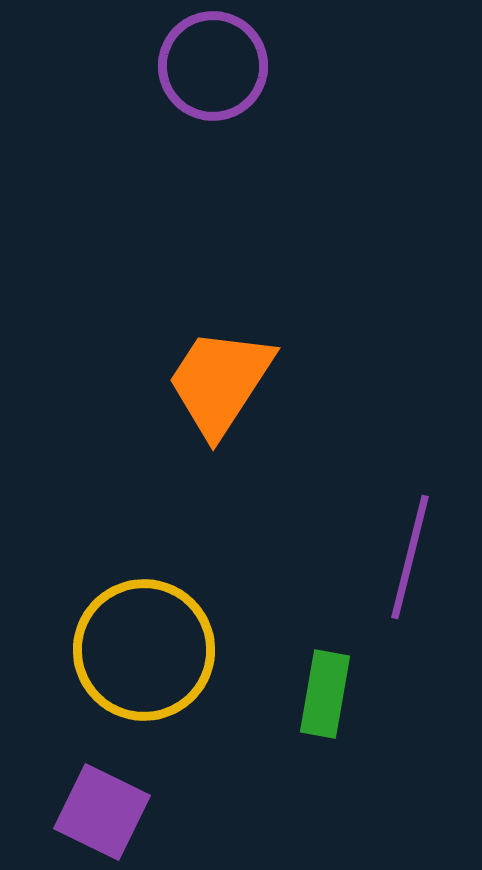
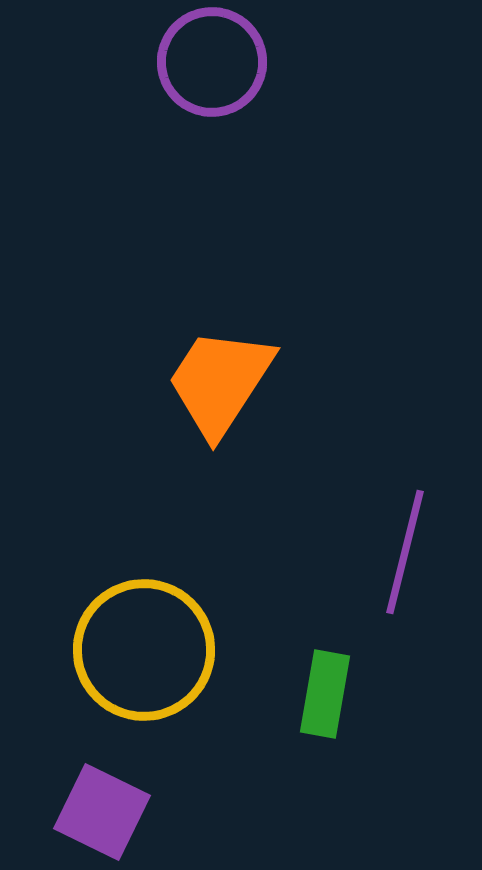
purple circle: moved 1 px left, 4 px up
purple line: moved 5 px left, 5 px up
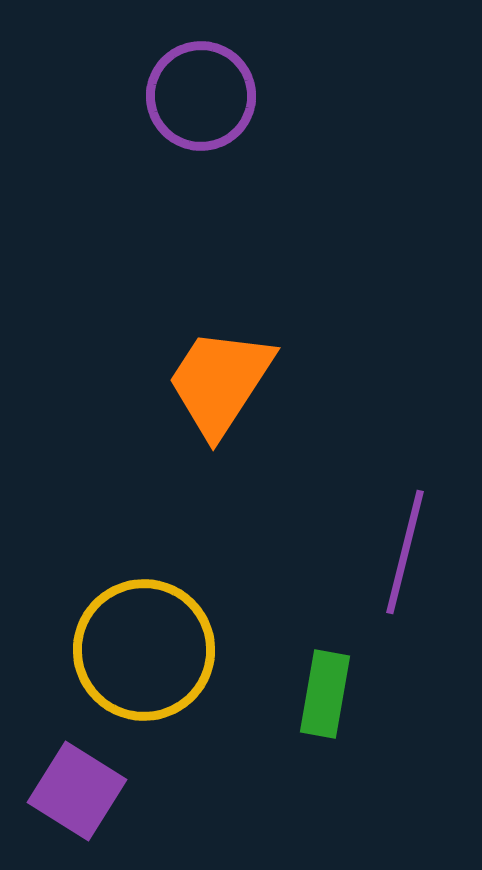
purple circle: moved 11 px left, 34 px down
purple square: moved 25 px left, 21 px up; rotated 6 degrees clockwise
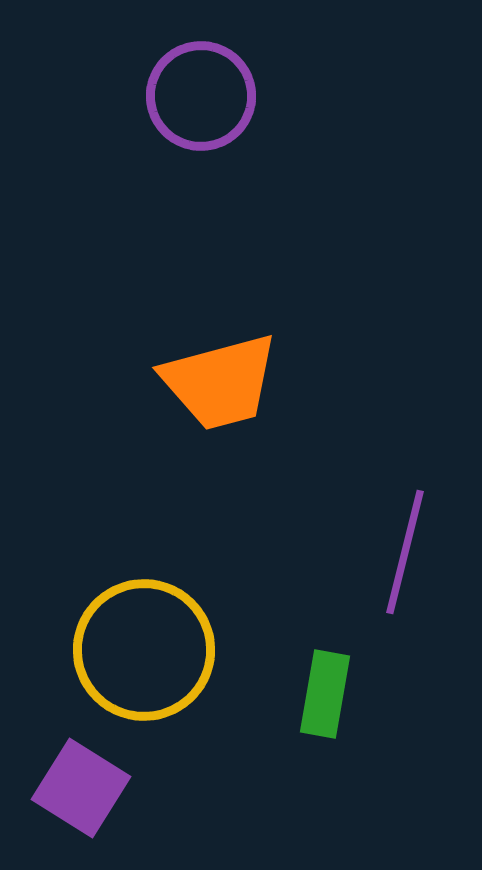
orange trapezoid: rotated 138 degrees counterclockwise
purple square: moved 4 px right, 3 px up
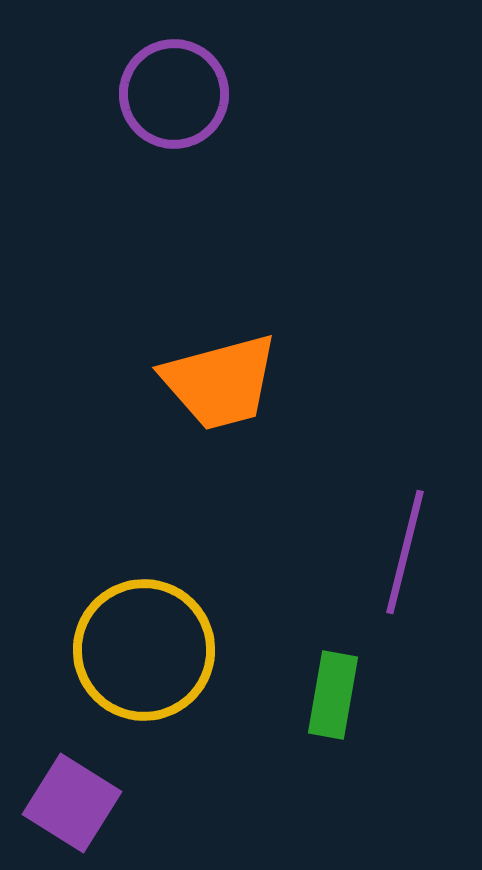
purple circle: moved 27 px left, 2 px up
green rectangle: moved 8 px right, 1 px down
purple square: moved 9 px left, 15 px down
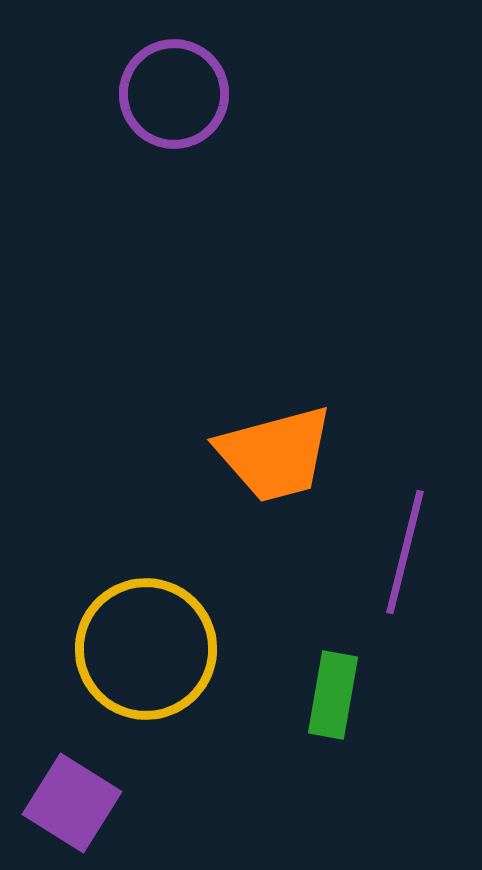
orange trapezoid: moved 55 px right, 72 px down
yellow circle: moved 2 px right, 1 px up
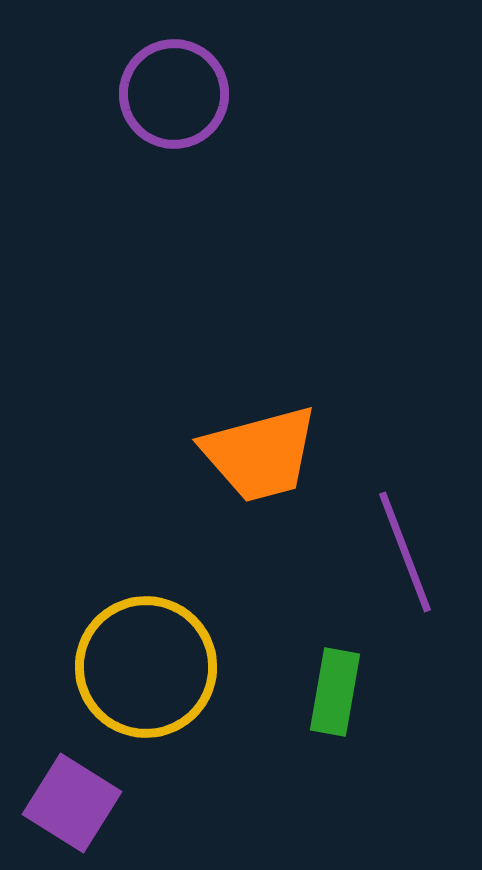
orange trapezoid: moved 15 px left
purple line: rotated 35 degrees counterclockwise
yellow circle: moved 18 px down
green rectangle: moved 2 px right, 3 px up
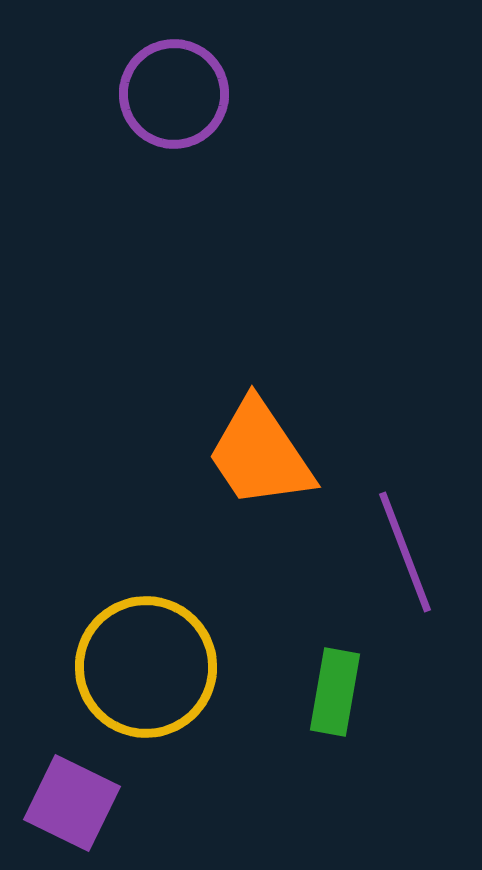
orange trapezoid: rotated 71 degrees clockwise
purple square: rotated 6 degrees counterclockwise
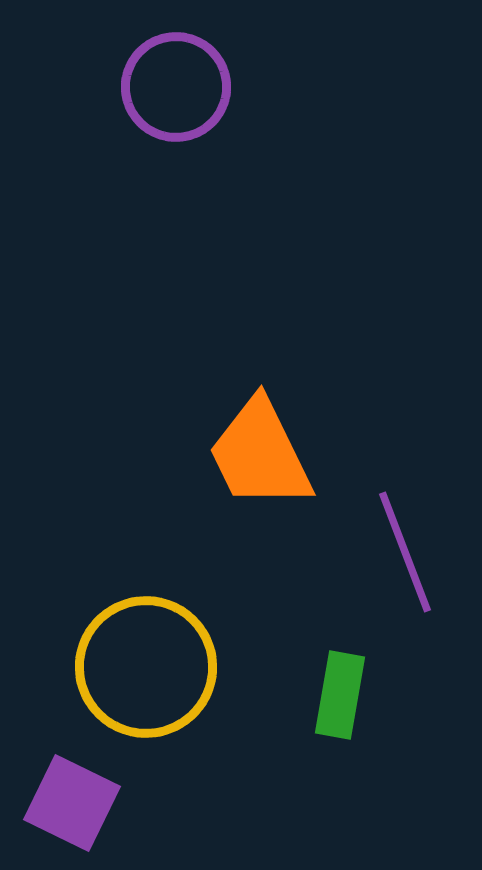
purple circle: moved 2 px right, 7 px up
orange trapezoid: rotated 8 degrees clockwise
green rectangle: moved 5 px right, 3 px down
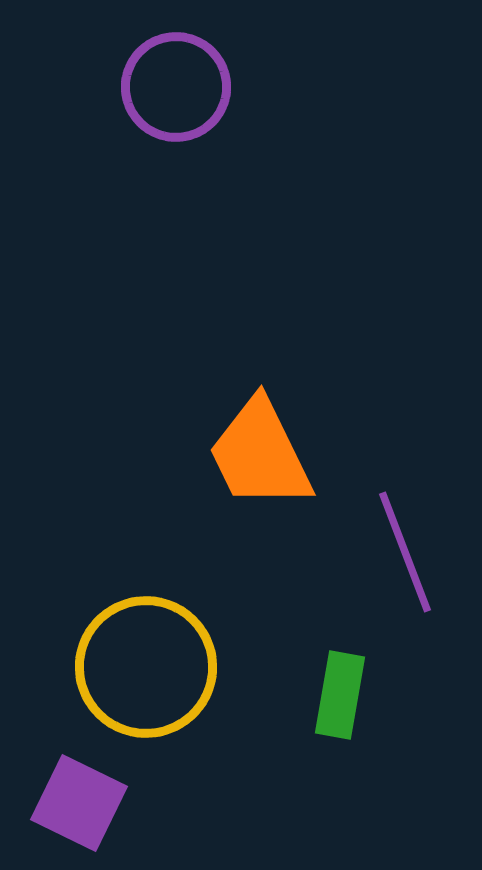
purple square: moved 7 px right
